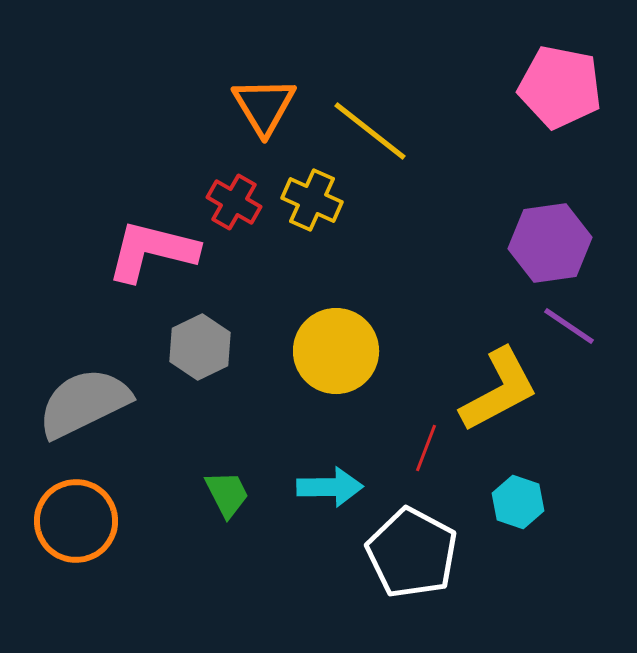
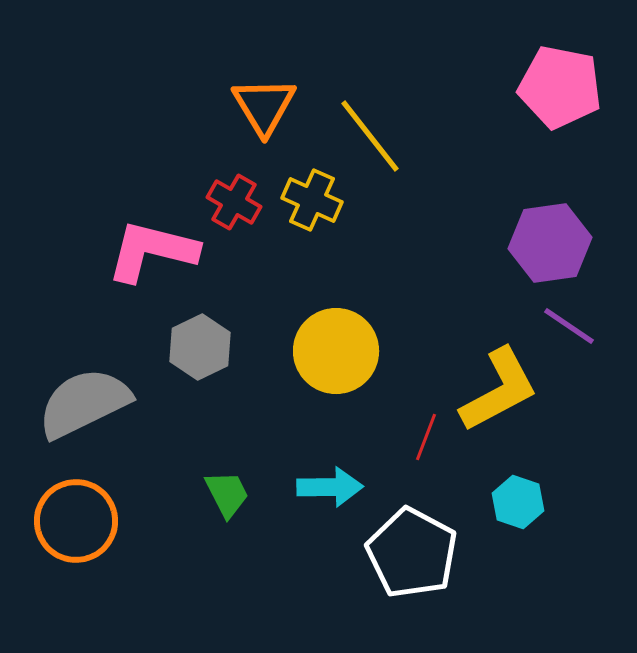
yellow line: moved 5 px down; rotated 14 degrees clockwise
red line: moved 11 px up
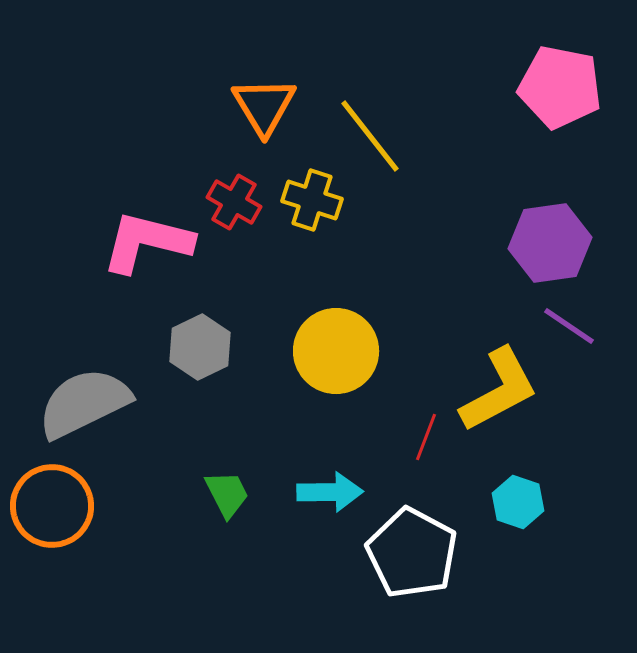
yellow cross: rotated 6 degrees counterclockwise
pink L-shape: moved 5 px left, 9 px up
cyan arrow: moved 5 px down
orange circle: moved 24 px left, 15 px up
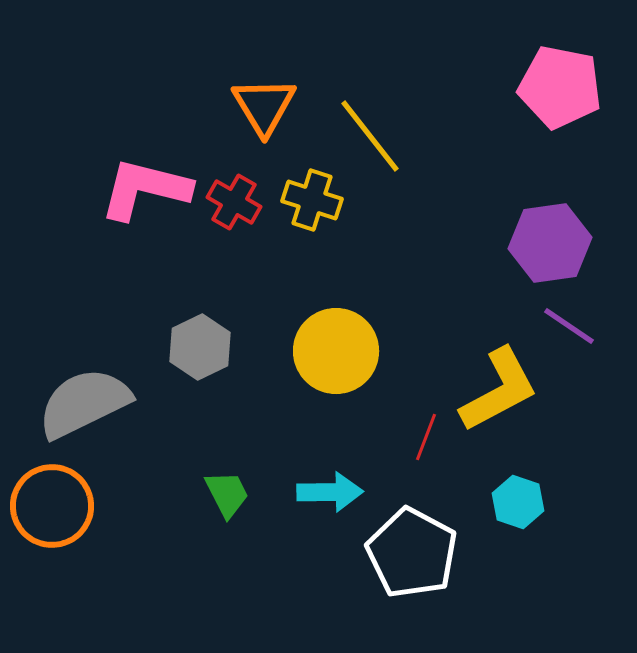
pink L-shape: moved 2 px left, 53 px up
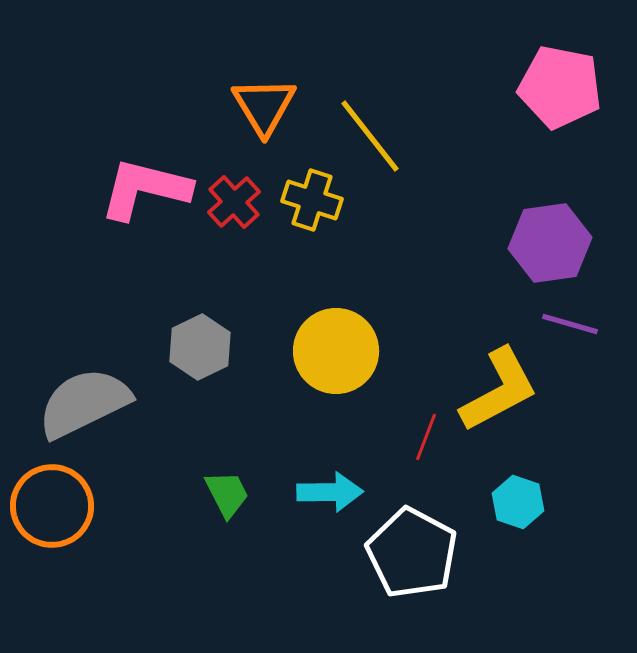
red cross: rotated 18 degrees clockwise
purple line: moved 1 px right, 2 px up; rotated 18 degrees counterclockwise
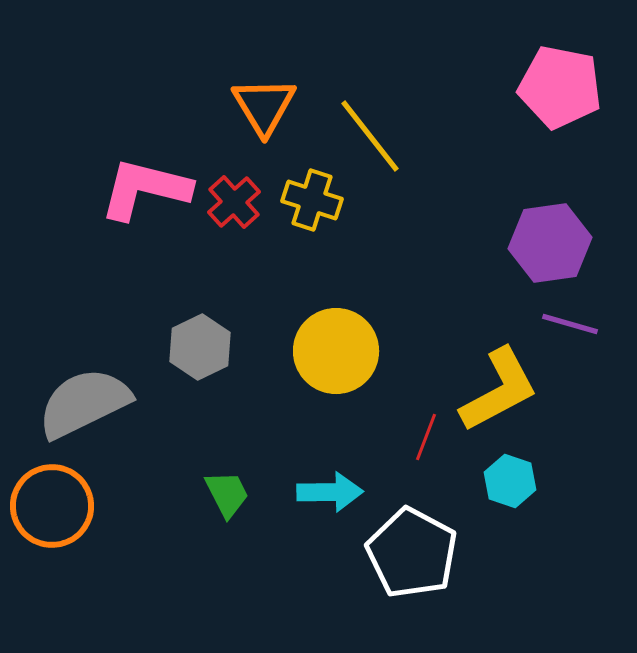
cyan hexagon: moved 8 px left, 21 px up
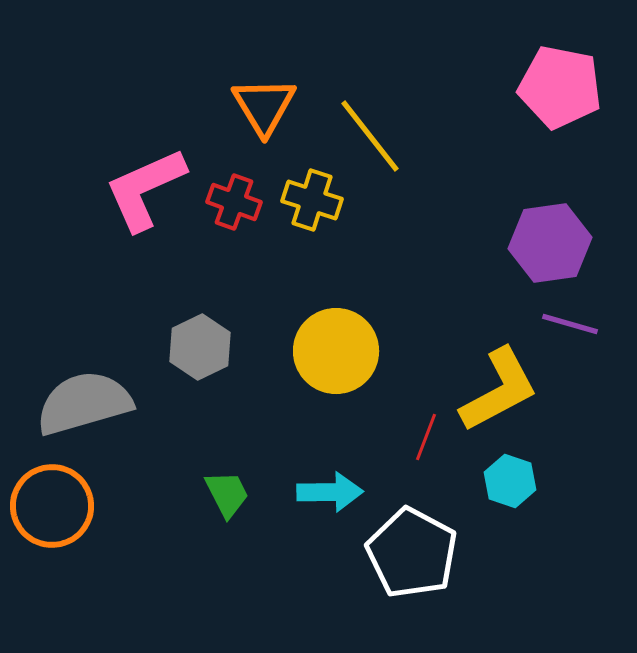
pink L-shape: rotated 38 degrees counterclockwise
red cross: rotated 28 degrees counterclockwise
gray semicircle: rotated 10 degrees clockwise
